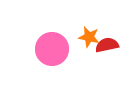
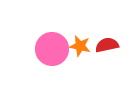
orange star: moved 9 px left, 9 px down
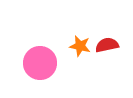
pink circle: moved 12 px left, 14 px down
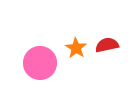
orange star: moved 4 px left, 2 px down; rotated 20 degrees clockwise
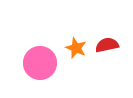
orange star: rotated 10 degrees counterclockwise
